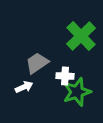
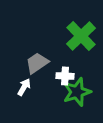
white arrow: rotated 36 degrees counterclockwise
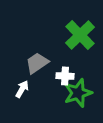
green cross: moved 1 px left, 1 px up
white arrow: moved 2 px left, 2 px down
green star: moved 1 px right, 1 px down
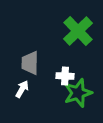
green cross: moved 2 px left, 4 px up
gray trapezoid: moved 7 px left; rotated 55 degrees counterclockwise
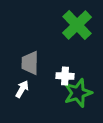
green cross: moved 1 px left, 6 px up
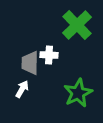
white cross: moved 16 px left, 21 px up
green star: rotated 8 degrees counterclockwise
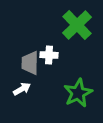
white arrow: rotated 30 degrees clockwise
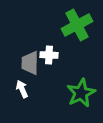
green cross: rotated 16 degrees clockwise
white arrow: rotated 84 degrees counterclockwise
green star: moved 3 px right
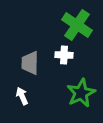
green cross: rotated 28 degrees counterclockwise
white cross: moved 15 px right
white arrow: moved 7 px down
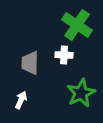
white arrow: moved 1 px left, 4 px down; rotated 48 degrees clockwise
